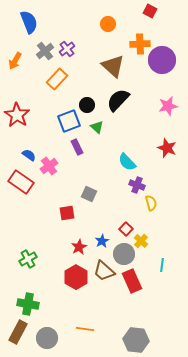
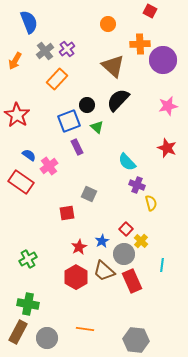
purple circle at (162, 60): moved 1 px right
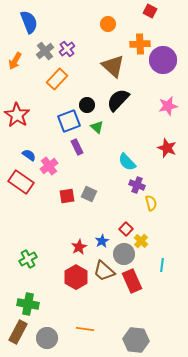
red square at (67, 213): moved 17 px up
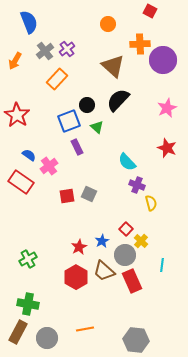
pink star at (168, 106): moved 1 px left, 2 px down; rotated 12 degrees counterclockwise
gray circle at (124, 254): moved 1 px right, 1 px down
orange line at (85, 329): rotated 18 degrees counterclockwise
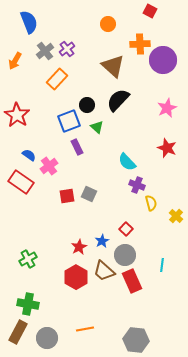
yellow cross at (141, 241): moved 35 px right, 25 px up
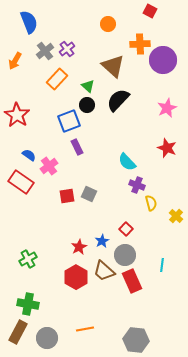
green triangle at (97, 127): moved 9 px left, 41 px up
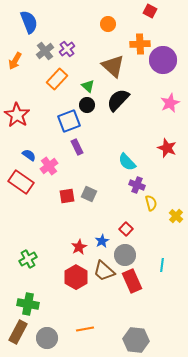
pink star at (167, 108): moved 3 px right, 5 px up
